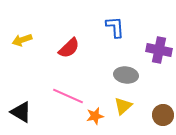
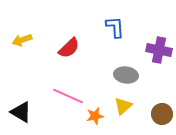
brown circle: moved 1 px left, 1 px up
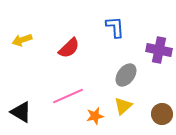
gray ellipse: rotated 60 degrees counterclockwise
pink line: rotated 48 degrees counterclockwise
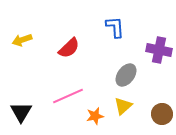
black triangle: rotated 30 degrees clockwise
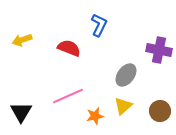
blue L-shape: moved 16 px left, 2 px up; rotated 30 degrees clockwise
red semicircle: rotated 115 degrees counterclockwise
brown circle: moved 2 px left, 3 px up
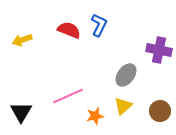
red semicircle: moved 18 px up
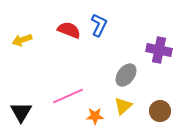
orange star: rotated 12 degrees clockwise
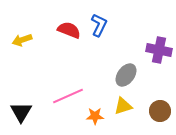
yellow triangle: rotated 24 degrees clockwise
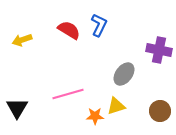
red semicircle: rotated 10 degrees clockwise
gray ellipse: moved 2 px left, 1 px up
pink line: moved 2 px up; rotated 8 degrees clockwise
yellow triangle: moved 7 px left
black triangle: moved 4 px left, 4 px up
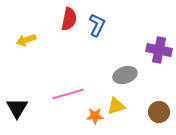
blue L-shape: moved 2 px left
red semicircle: moved 11 px up; rotated 70 degrees clockwise
yellow arrow: moved 4 px right
gray ellipse: moved 1 px right, 1 px down; rotated 35 degrees clockwise
brown circle: moved 1 px left, 1 px down
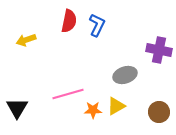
red semicircle: moved 2 px down
yellow triangle: rotated 12 degrees counterclockwise
orange star: moved 2 px left, 6 px up
